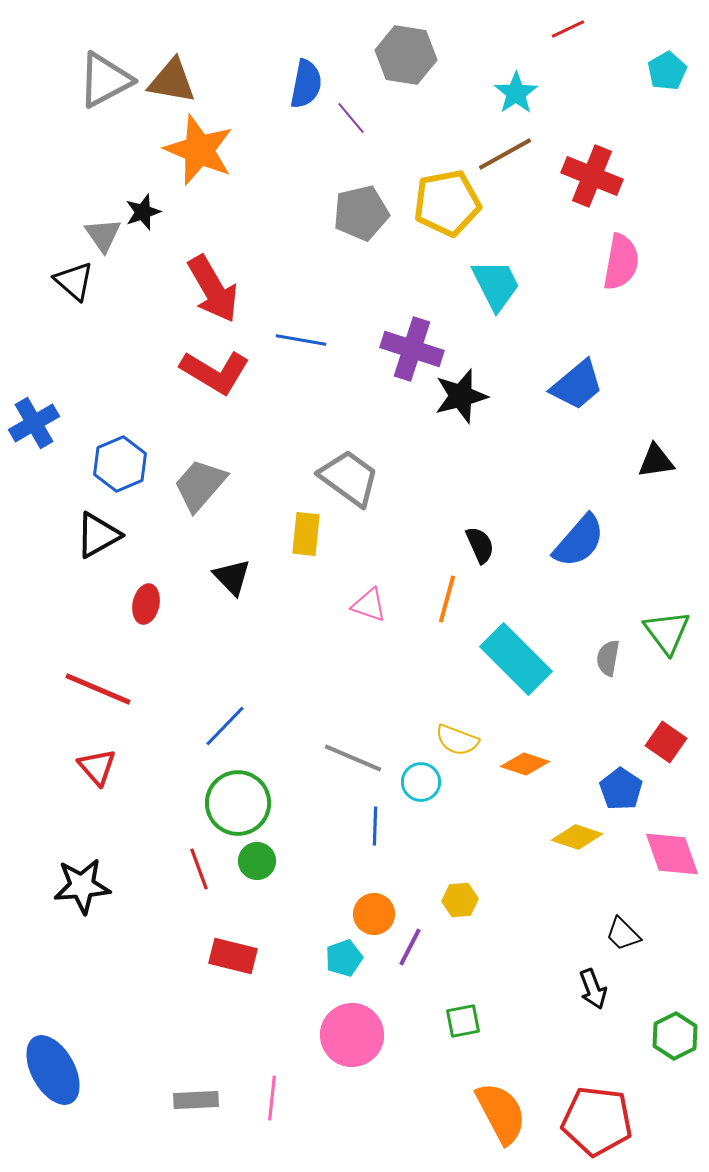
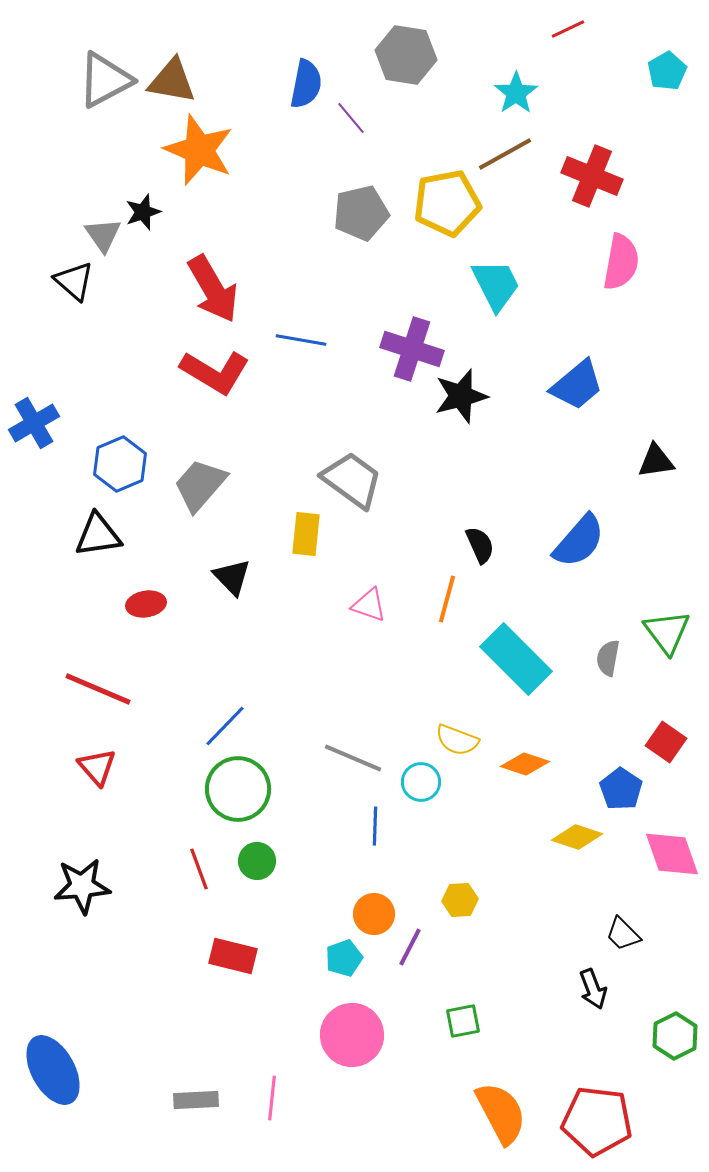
gray trapezoid at (349, 478): moved 3 px right, 2 px down
black triangle at (98, 535): rotated 21 degrees clockwise
red ellipse at (146, 604): rotated 69 degrees clockwise
green circle at (238, 803): moved 14 px up
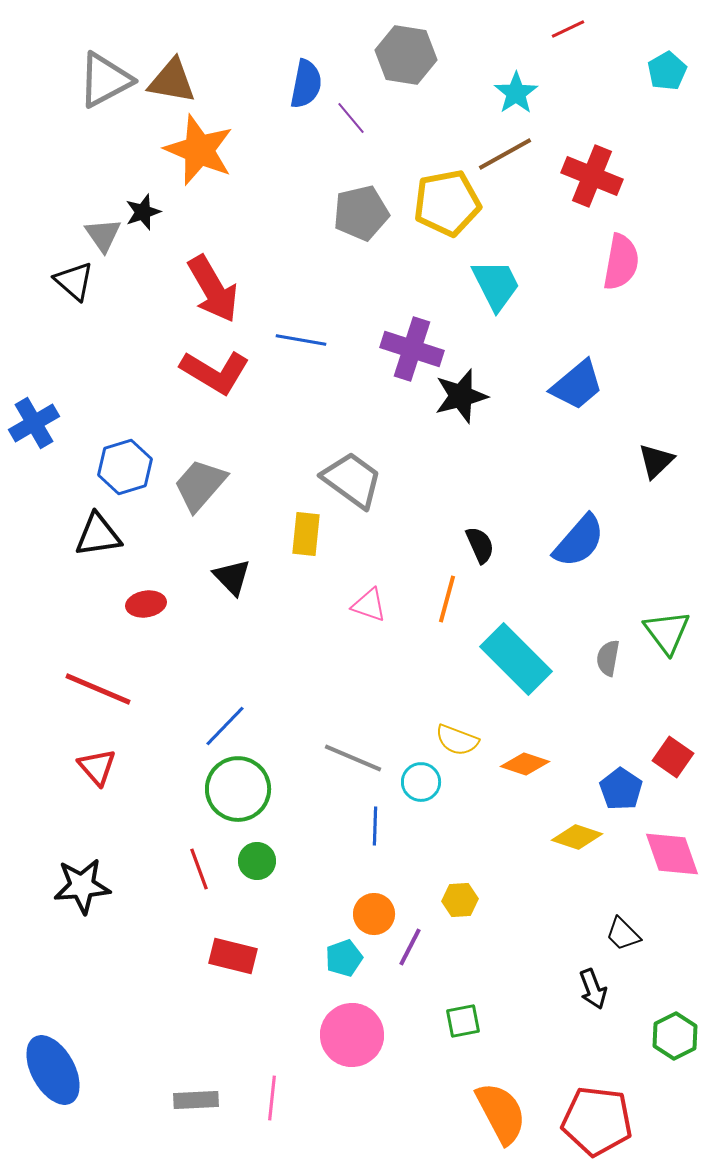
black triangle at (656, 461): rotated 36 degrees counterclockwise
blue hexagon at (120, 464): moved 5 px right, 3 px down; rotated 6 degrees clockwise
red square at (666, 742): moved 7 px right, 15 px down
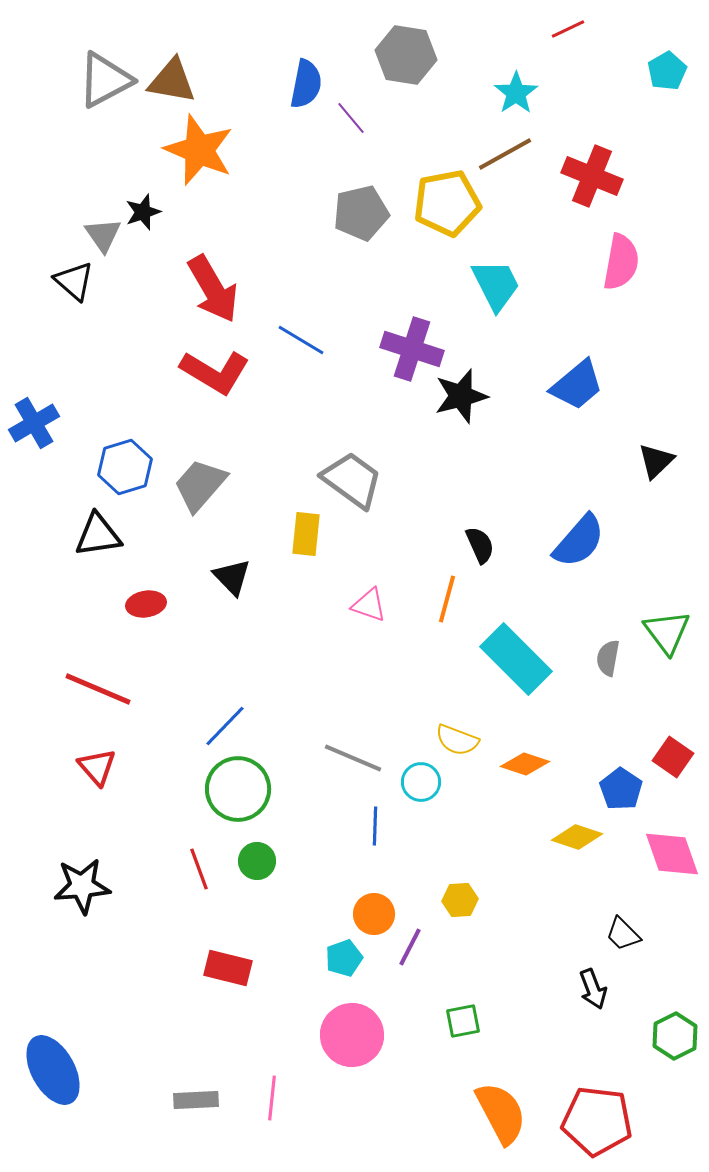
blue line at (301, 340): rotated 21 degrees clockwise
red rectangle at (233, 956): moved 5 px left, 12 px down
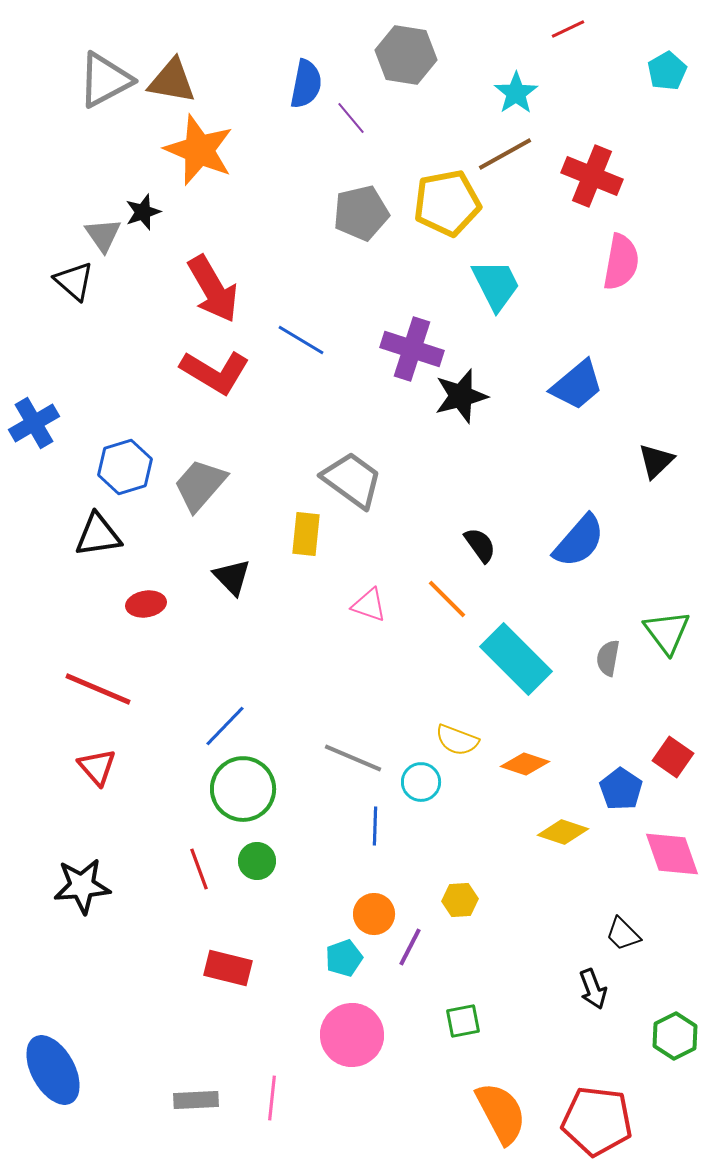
black semicircle at (480, 545): rotated 12 degrees counterclockwise
orange line at (447, 599): rotated 60 degrees counterclockwise
green circle at (238, 789): moved 5 px right
yellow diamond at (577, 837): moved 14 px left, 5 px up
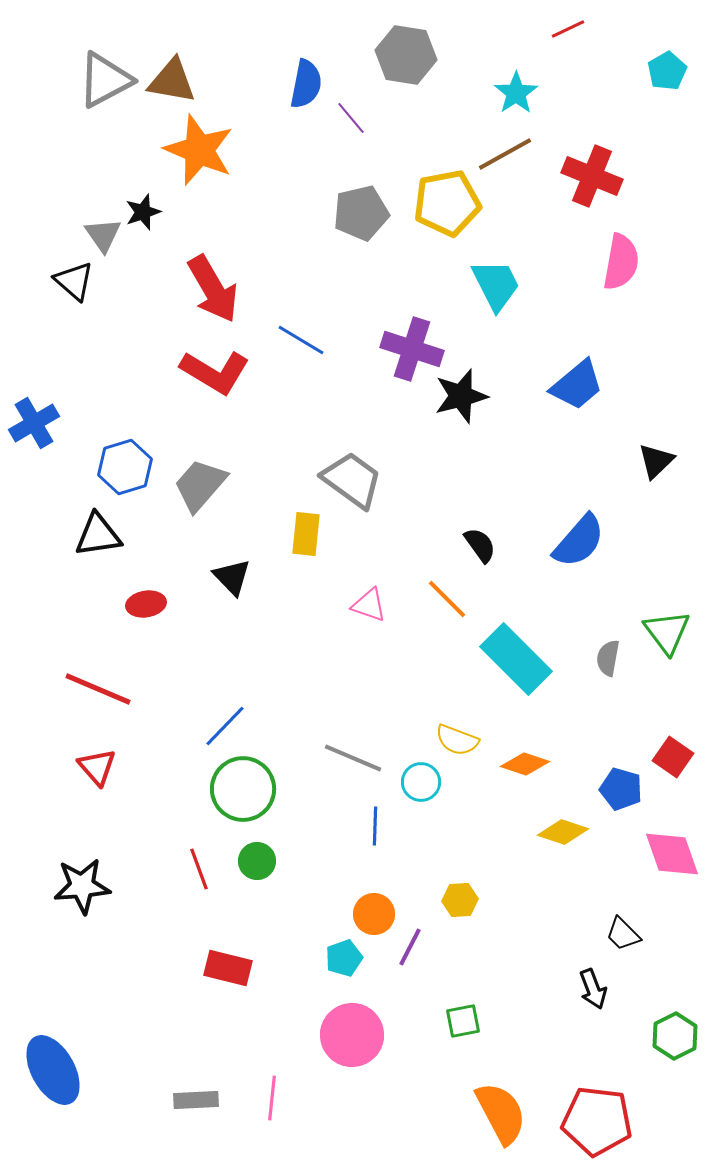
blue pentagon at (621, 789): rotated 18 degrees counterclockwise
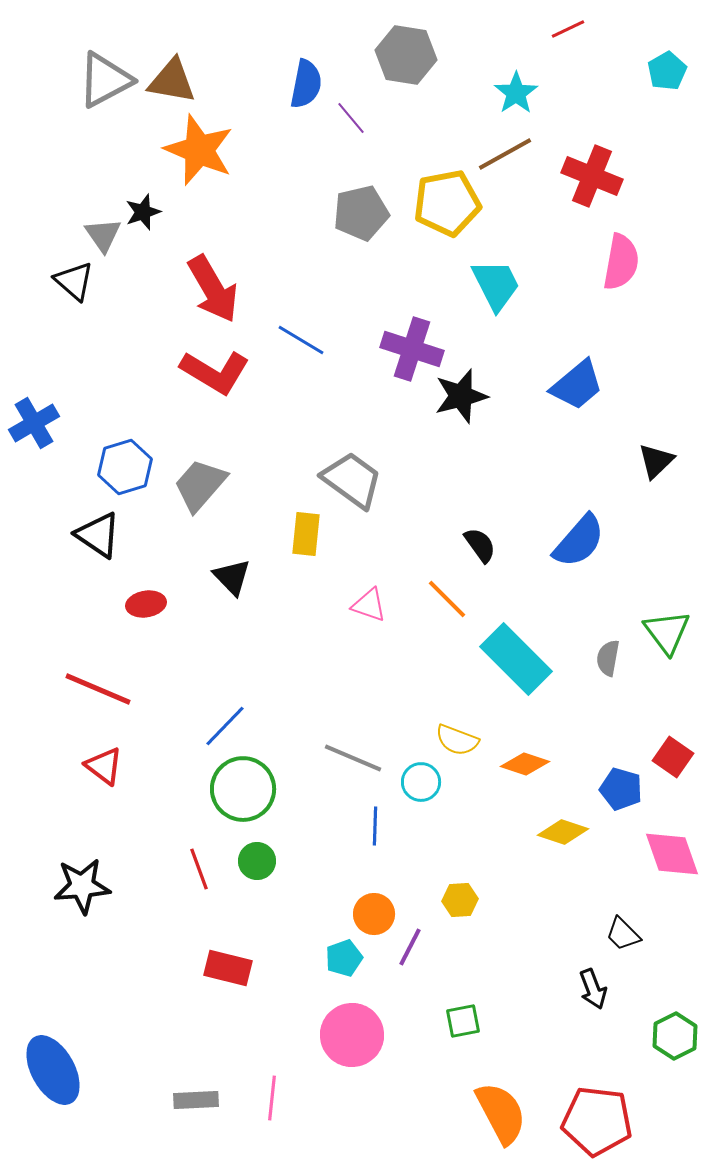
black triangle at (98, 535): rotated 42 degrees clockwise
red triangle at (97, 767): moved 7 px right, 1 px up; rotated 12 degrees counterclockwise
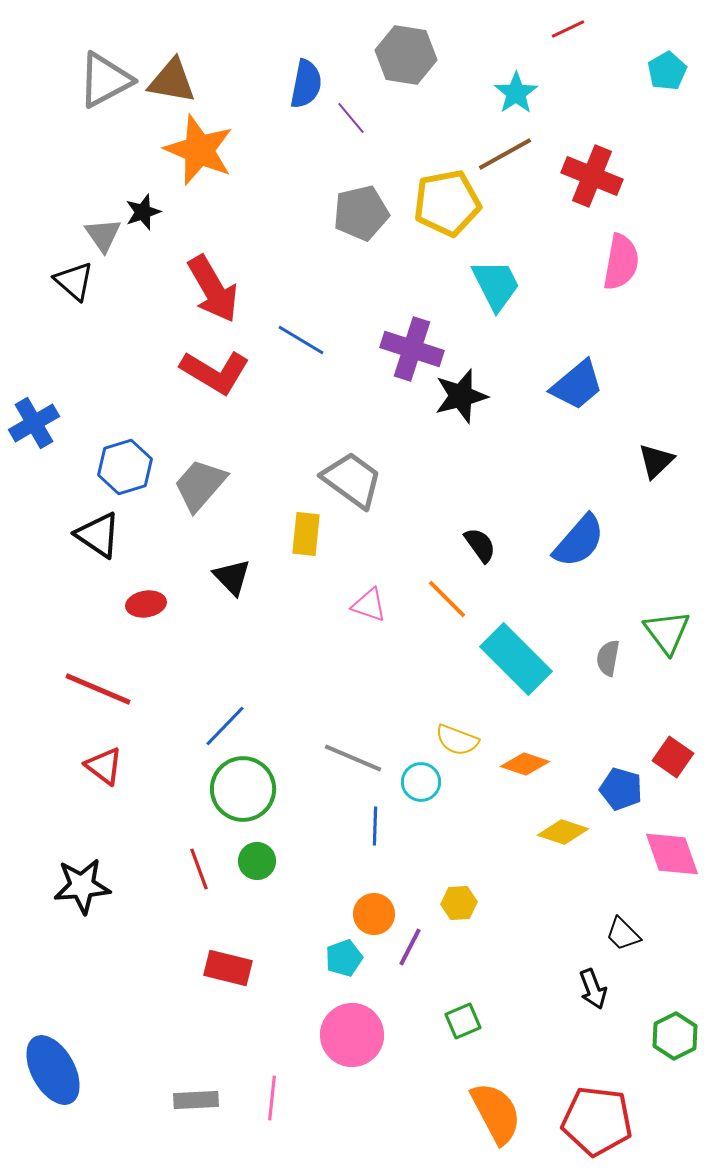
yellow hexagon at (460, 900): moved 1 px left, 3 px down
green square at (463, 1021): rotated 12 degrees counterclockwise
orange semicircle at (501, 1113): moved 5 px left
